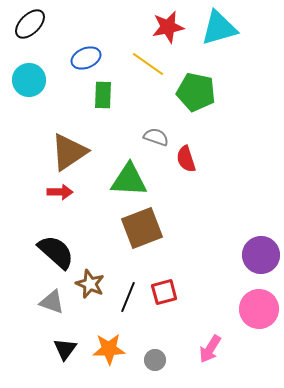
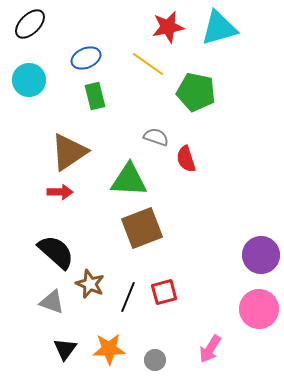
green rectangle: moved 8 px left, 1 px down; rotated 16 degrees counterclockwise
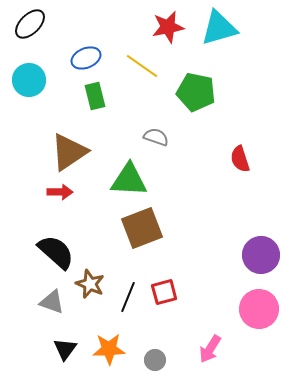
yellow line: moved 6 px left, 2 px down
red semicircle: moved 54 px right
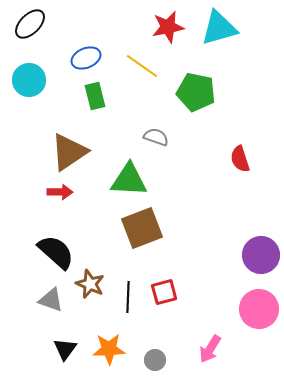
black line: rotated 20 degrees counterclockwise
gray triangle: moved 1 px left, 2 px up
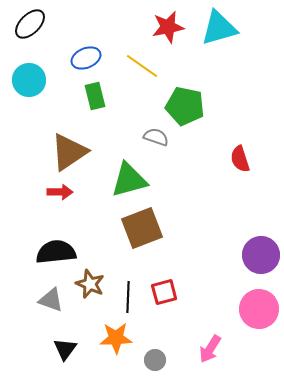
green pentagon: moved 11 px left, 14 px down
green triangle: rotated 18 degrees counterclockwise
black semicircle: rotated 48 degrees counterclockwise
orange star: moved 7 px right, 11 px up
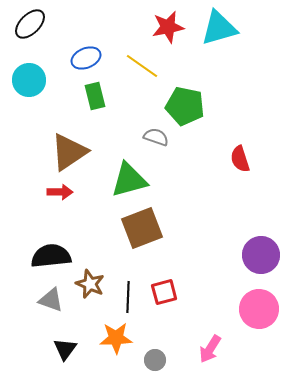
black semicircle: moved 5 px left, 4 px down
